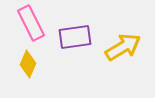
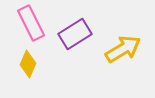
purple rectangle: moved 3 px up; rotated 24 degrees counterclockwise
yellow arrow: moved 2 px down
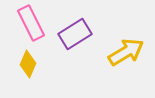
yellow arrow: moved 3 px right, 3 px down
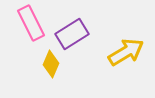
purple rectangle: moved 3 px left
yellow diamond: moved 23 px right
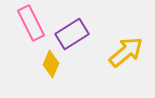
yellow arrow: rotated 9 degrees counterclockwise
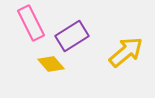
purple rectangle: moved 2 px down
yellow diamond: rotated 64 degrees counterclockwise
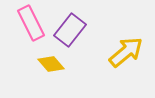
purple rectangle: moved 2 px left, 6 px up; rotated 20 degrees counterclockwise
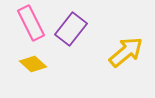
purple rectangle: moved 1 px right, 1 px up
yellow diamond: moved 18 px left; rotated 8 degrees counterclockwise
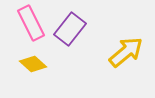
purple rectangle: moved 1 px left
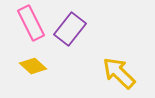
yellow arrow: moved 7 px left, 21 px down; rotated 96 degrees counterclockwise
yellow diamond: moved 2 px down
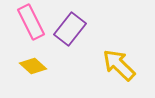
pink rectangle: moved 1 px up
yellow arrow: moved 8 px up
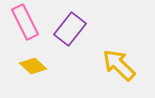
pink rectangle: moved 6 px left
